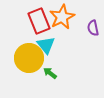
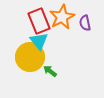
purple semicircle: moved 8 px left, 5 px up
cyan triangle: moved 7 px left, 4 px up
yellow circle: moved 1 px right, 1 px up
green arrow: moved 2 px up
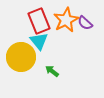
orange star: moved 4 px right, 3 px down
purple semicircle: rotated 35 degrees counterclockwise
yellow circle: moved 9 px left
green arrow: moved 2 px right
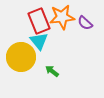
orange star: moved 4 px left, 3 px up; rotated 20 degrees clockwise
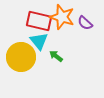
orange star: rotated 25 degrees clockwise
red rectangle: rotated 55 degrees counterclockwise
green arrow: moved 4 px right, 15 px up
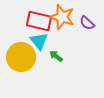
purple semicircle: moved 2 px right
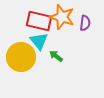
purple semicircle: moved 2 px left; rotated 126 degrees counterclockwise
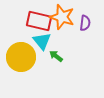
cyan triangle: moved 3 px right
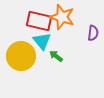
purple semicircle: moved 8 px right, 10 px down
yellow circle: moved 1 px up
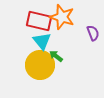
purple semicircle: rotated 28 degrees counterclockwise
yellow circle: moved 19 px right, 9 px down
